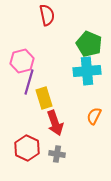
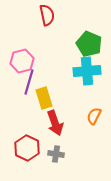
gray cross: moved 1 px left
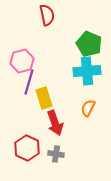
orange semicircle: moved 6 px left, 8 px up
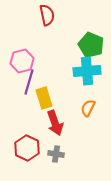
green pentagon: moved 2 px right, 1 px down
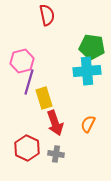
green pentagon: moved 1 px right, 2 px down; rotated 15 degrees counterclockwise
orange semicircle: moved 16 px down
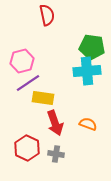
purple line: moved 1 px left, 1 px down; rotated 40 degrees clockwise
yellow rectangle: moved 1 px left; rotated 65 degrees counterclockwise
orange semicircle: rotated 84 degrees clockwise
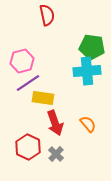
orange semicircle: rotated 30 degrees clockwise
red hexagon: moved 1 px right, 1 px up
gray cross: rotated 35 degrees clockwise
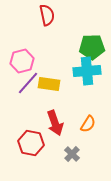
green pentagon: rotated 10 degrees counterclockwise
purple line: rotated 15 degrees counterclockwise
yellow rectangle: moved 6 px right, 14 px up
orange semicircle: rotated 72 degrees clockwise
red hexagon: moved 3 px right, 4 px up; rotated 15 degrees counterclockwise
gray cross: moved 16 px right
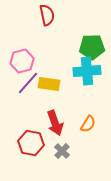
gray cross: moved 10 px left, 3 px up
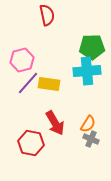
pink hexagon: moved 1 px up
red arrow: rotated 10 degrees counterclockwise
gray cross: moved 29 px right, 12 px up; rotated 21 degrees counterclockwise
